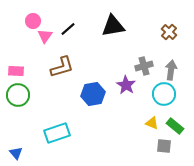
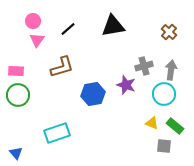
pink triangle: moved 8 px left, 4 px down
purple star: rotated 12 degrees counterclockwise
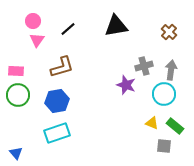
black triangle: moved 3 px right
blue hexagon: moved 36 px left, 7 px down
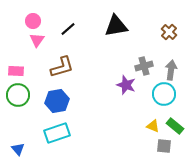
yellow triangle: moved 1 px right, 3 px down
blue triangle: moved 2 px right, 4 px up
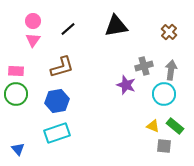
pink triangle: moved 4 px left
green circle: moved 2 px left, 1 px up
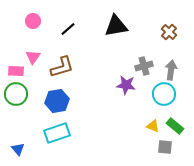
pink triangle: moved 17 px down
purple star: rotated 12 degrees counterclockwise
gray square: moved 1 px right, 1 px down
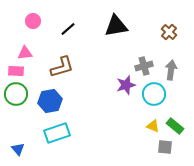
pink triangle: moved 8 px left, 4 px up; rotated 49 degrees clockwise
purple star: rotated 24 degrees counterclockwise
cyan circle: moved 10 px left
blue hexagon: moved 7 px left
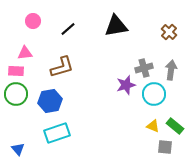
gray cross: moved 2 px down
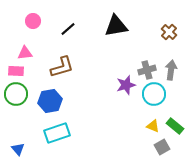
gray cross: moved 3 px right, 2 px down
gray square: moved 3 px left; rotated 35 degrees counterclockwise
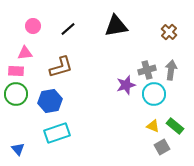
pink circle: moved 5 px down
brown L-shape: moved 1 px left
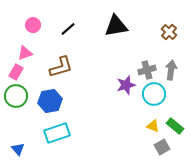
pink circle: moved 1 px up
pink triangle: rotated 14 degrees counterclockwise
pink rectangle: moved 1 px down; rotated 63 degrees counterclockwise
green circle: moved 2 px down
